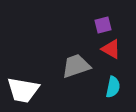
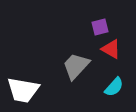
purple square: moved 3 px left, 2 px down
gray trapezoid: rotated 28 degrees counterclockwise
cyan semicircle: moved 1 px right; rotated 30 degrees clockwise
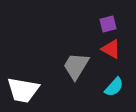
purple square: moved 8 px right, 3 px up
gray trapezoid: rotated 12 degrees counterclockwise
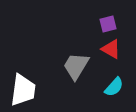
white trapezoid: rotated 92 degrees counterclockwise
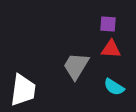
purple square: rotated 18 degrees clockwise
red triangle: rotated 25 degrees counterclockwise
cyan semicircle: rotated 80 degrees clockwise
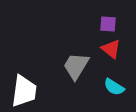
red triangle: rotated 35 degrees clockwise
white trapezoid: moved 1 px right, 1 px down
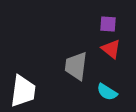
gray trapezoid: rotated 24 degrees counterclockwise
cyan semicircle: moved 7 px left, 5 px down
white trapezoid: moved 1 px left
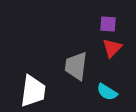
red triangle: moved 1 px right, 1 px up; rotated 35 degrees clockwise
white trapezoid: moved 10 px right
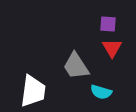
red triangle: rotated 15 degrees counterclockwise
gray trapezoid: rotated 40 degrees counterclockwise
cyan semicircle: moved 6 px left; rotated 15 degrees counterclockwise
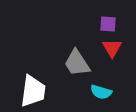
gray trapezoid: moved 1 px right, 3 px up
